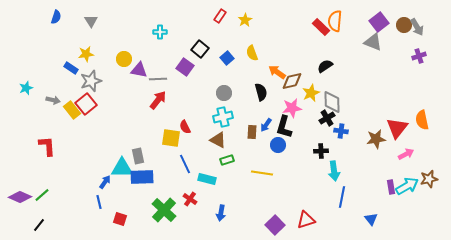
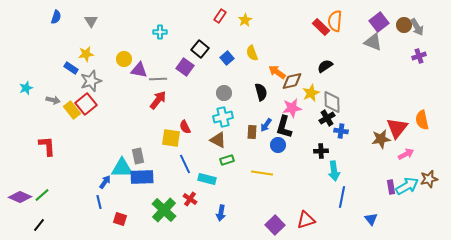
brown star at (376, 139): moved 5 px right
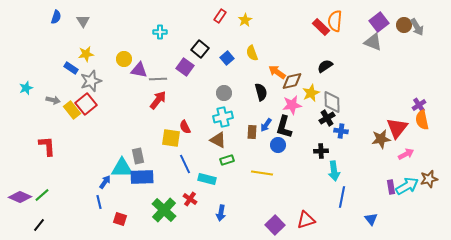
gray triangle at (91, 21): moved 8 px left
purple cross at (419, 56): moved 49 px down; rotated 16 degrees counterclockwise
pink star at (292, 108): moved 3 px up
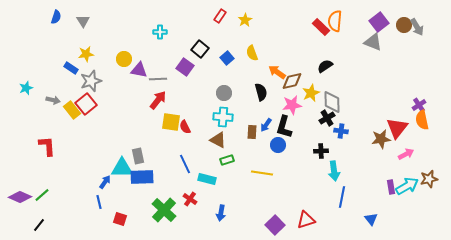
cyan cross at (223, 117): rotated 18 degrees clockwise
yellow square at (171, 138): moved 16 px up
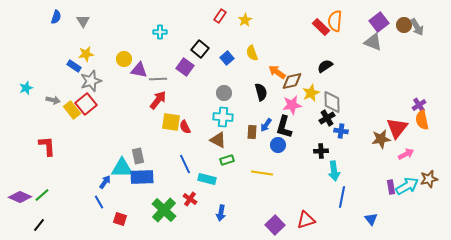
blue rectangle at (71, 68): moved 3 px right, 2 px up
blue line at (99, 202): rotated 16 degrees counterclockwise
